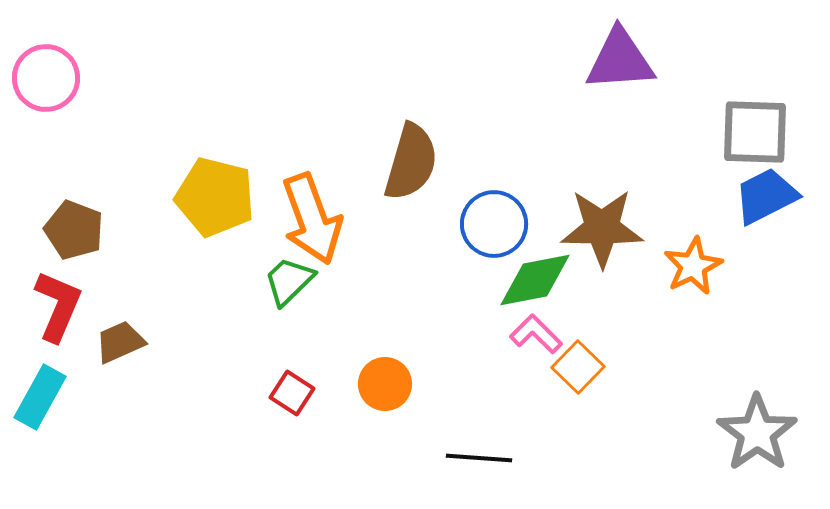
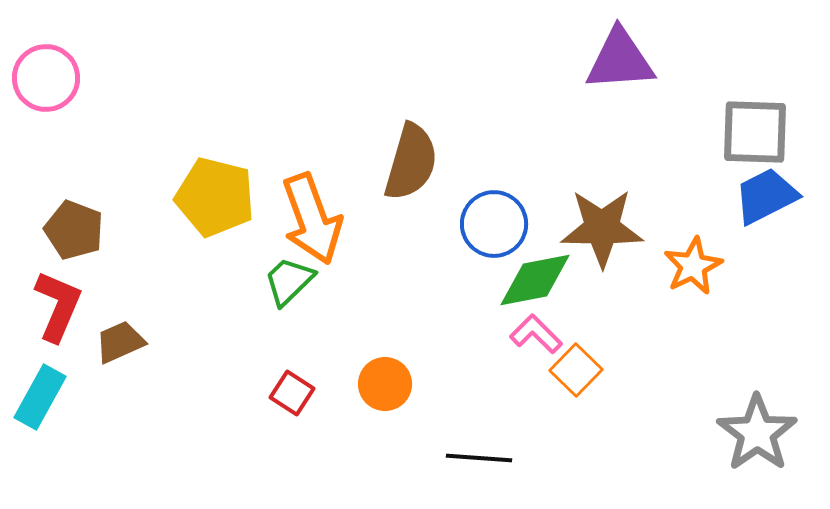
orange square: moved 2 px left, 3 px down
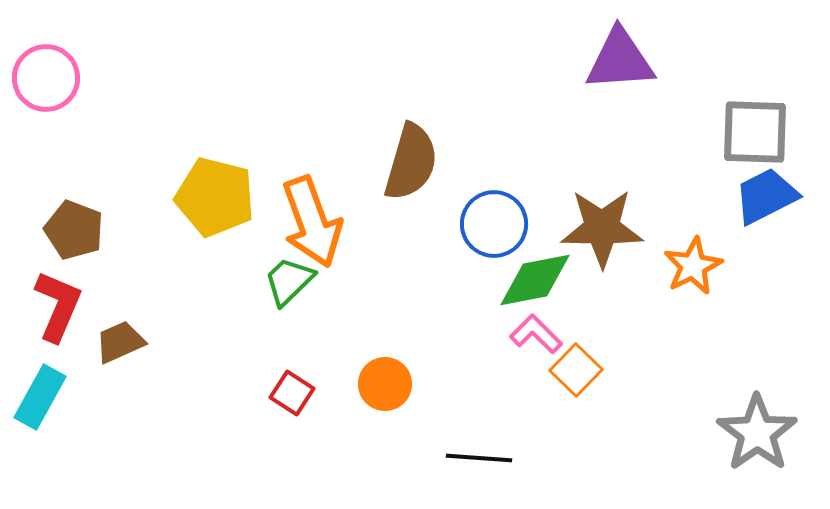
orange arrow: moved 3 px down
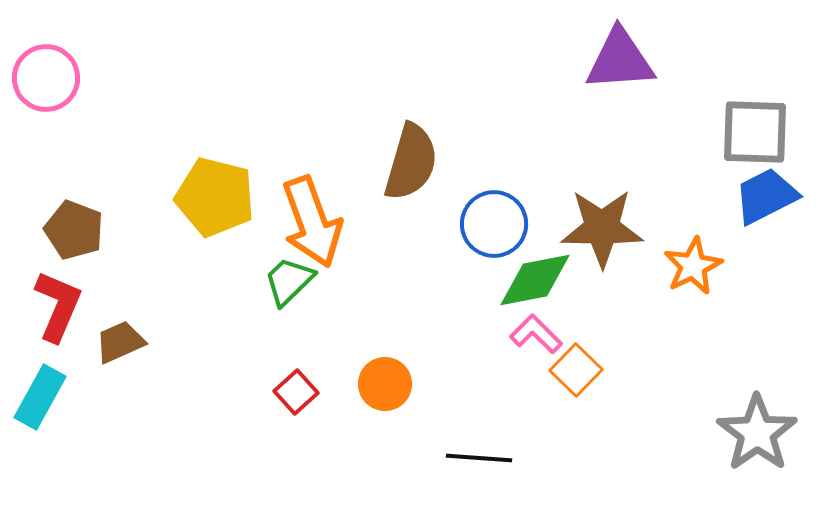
red square: moved 4 px right, 1 px up; rotated 15 degrees clockwise
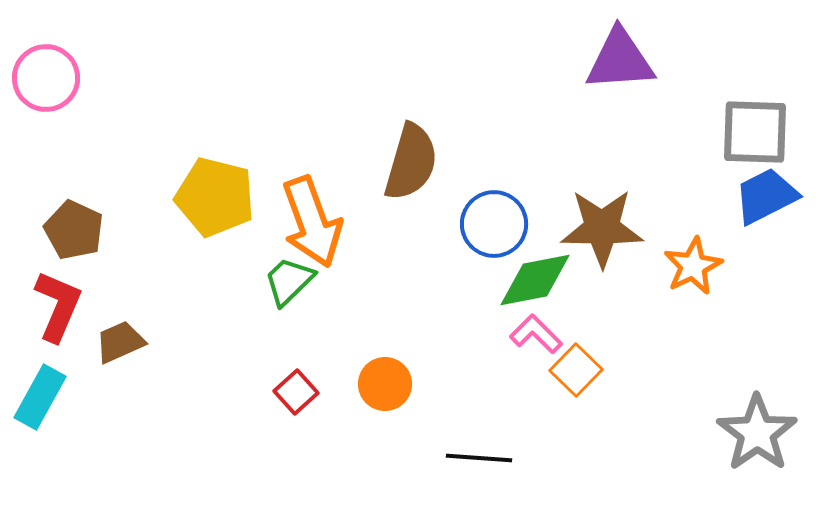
brown pentagon: rotated 4 degrees clockwise
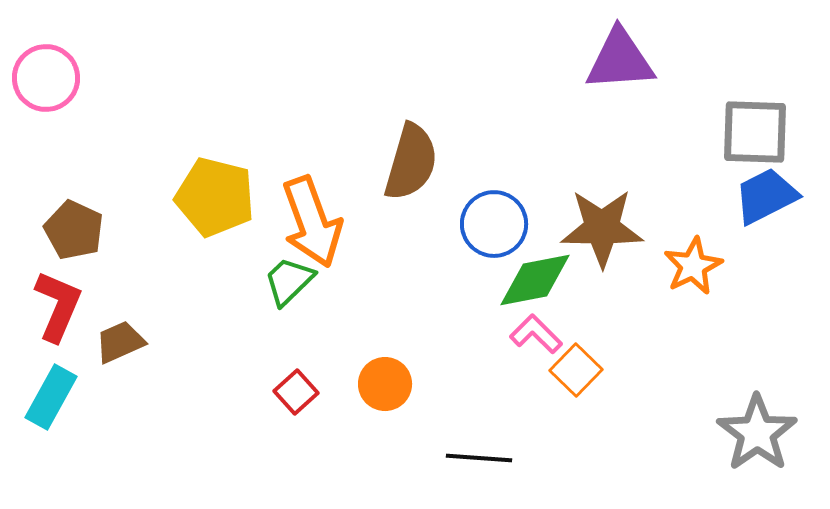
cyan rectangle: moved 11 px right
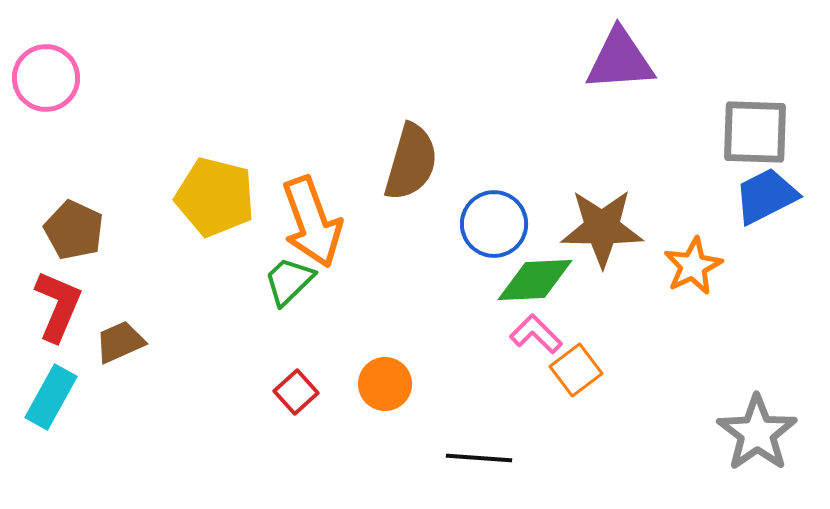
green diamond: rotated 8 degrees clockwise
orange square: rotated 9 degrees clockwise
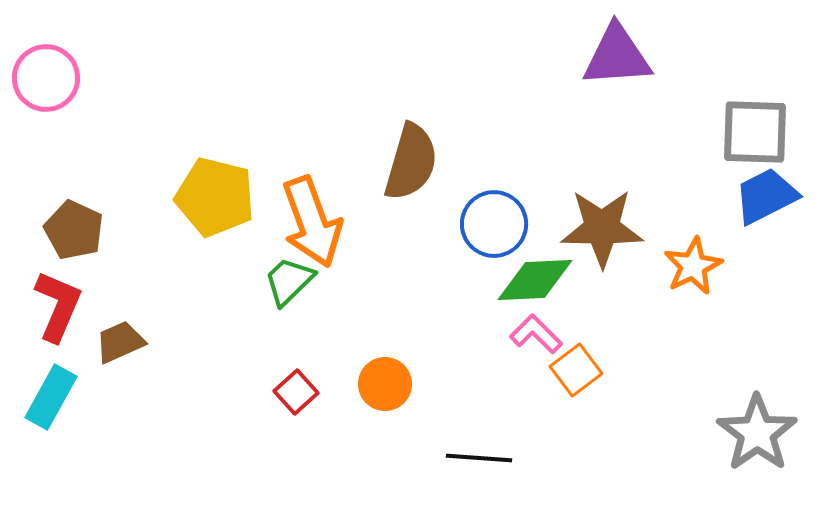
purple triangle: moved 3 px left, 4 px up
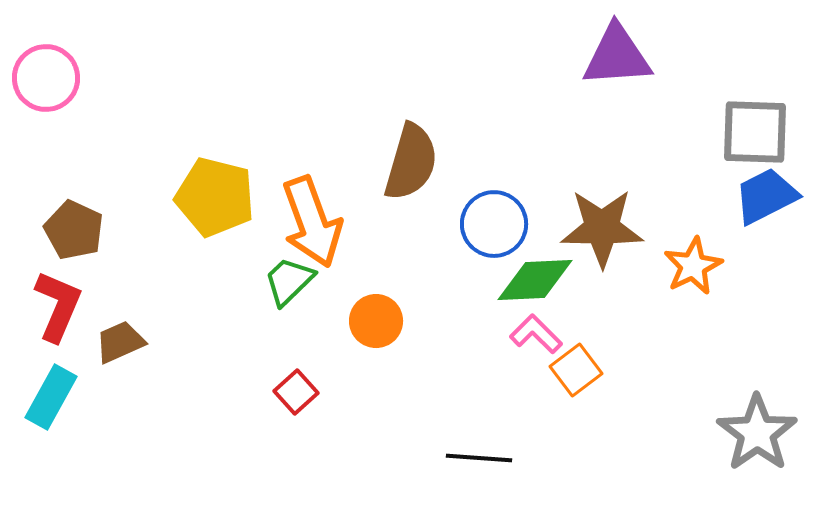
orange circle: moved 9 px left, 63 px up
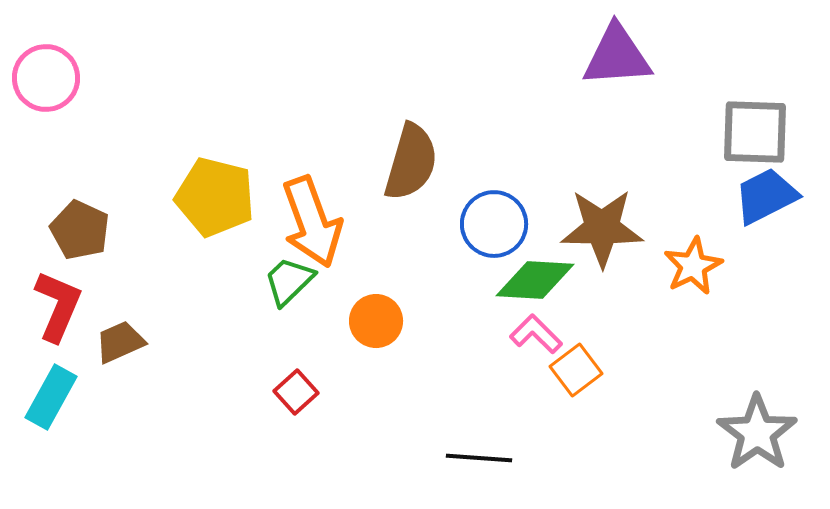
brown pentagon: moved 6 px right
green diamond: rotated 6 degrees clockwise
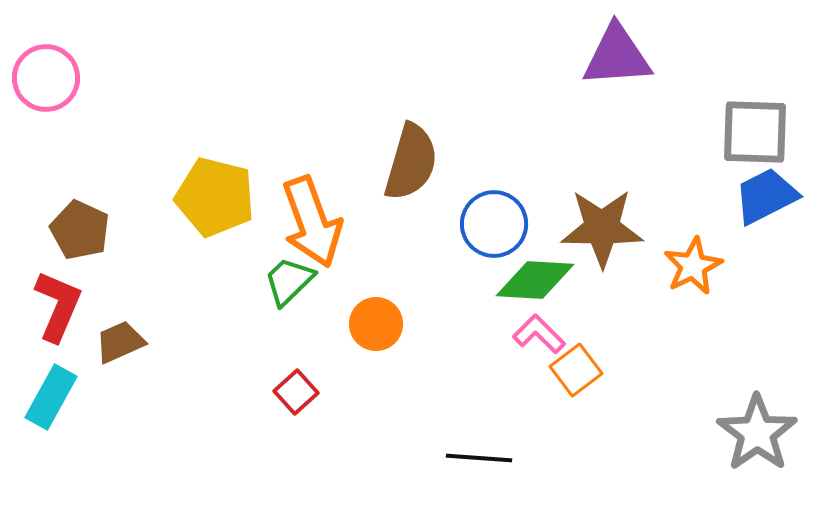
orange circle: moved 3 px down
pink L-shape: moved 3 px right
